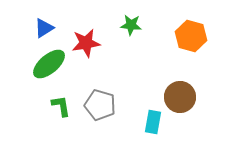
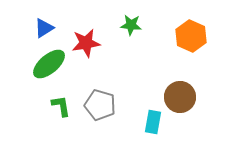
orange hexagon: rotated 8 degrees clockwise
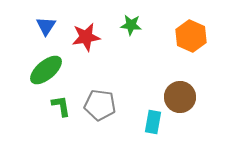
blue triangle: moved 2 px right, 2 px up; rotated 25 degrees counterclockwise
red star: moved 6 px up
green ellipse: moved 3 px left, 6 px down
gray pentagon: rotated 8 degrees counterclockwise
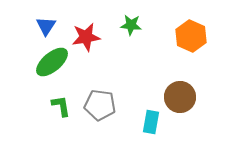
green ellipse: moved 6 px right, 8 px up
cyan rectangle: moved 2 px left
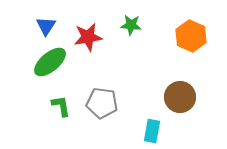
red star: moved 2 px right
green ellipse: moved 2 px left
gray pentagon: moved 2 px right, 2 px up
cyan rectangle: moved 1 px right, 9 px down
